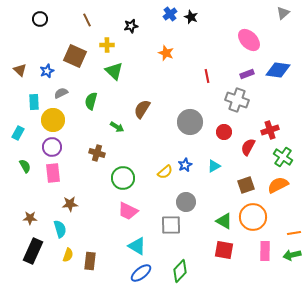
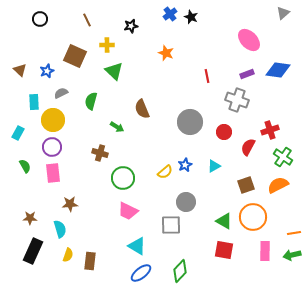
brown semicircle at (142, 109): rotated 54 degrees counterclockwise
brown cross at (97, 153): moved 3 px right
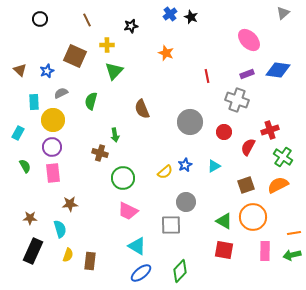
green triangle at (114, 71): rotated 30 degrees clockwise
green arrow at (117, 127): moved 2 px left, 8 px down; rotated 48 degrees clockwise
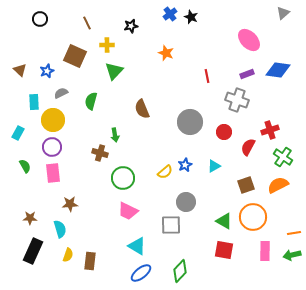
brown line at (87, 20): moved 3 px down
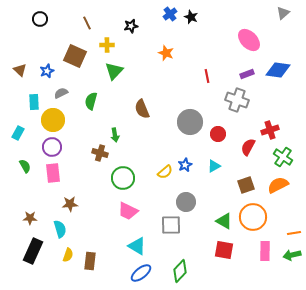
red circle at (224, 132): moved 6 px left, 2 px down
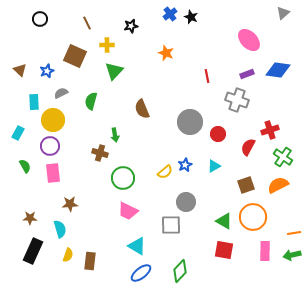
purple circle at (52, 147): moved 2 px left, 1 px up
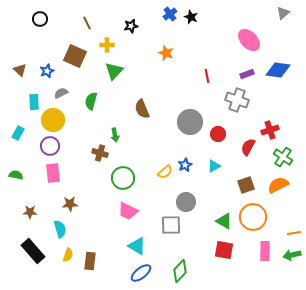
green semicircle at (25, 166): moved 9 px left, 9 px down; rotated 48 degrees counterclockwise
brown star at (30, 218): moved 6 px up
black rectangle at (33, 251): rotated 65 degrees counterclockwise
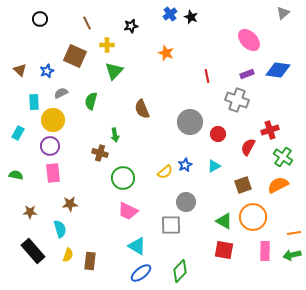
brown square at (246, 185): moved 3 px left
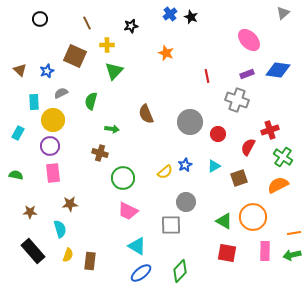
brown semicircle at (142, 109): moved 4 px right, 5 px down
green arrow at (115, 135): moved 3 px left, 6 px up; rotated 72 degrees counterclockwise
brown square at (243, 185): moved 4 px left, 7 px up
red square at (224, 250): moved 3 px right, 3 px down
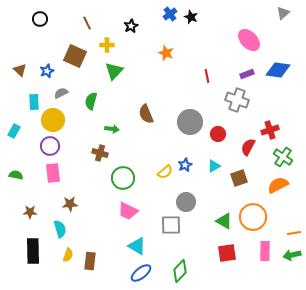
black star at (131, 26): rotated 16 degrees counterclockwise
cyan rectangle at (18, 133): moved 4 px left, 2 px up
black rectangle at (33, 251): rotated 40 degrees clockwise
red square at (227, 253): rotated 18 degrees counterclockwise
